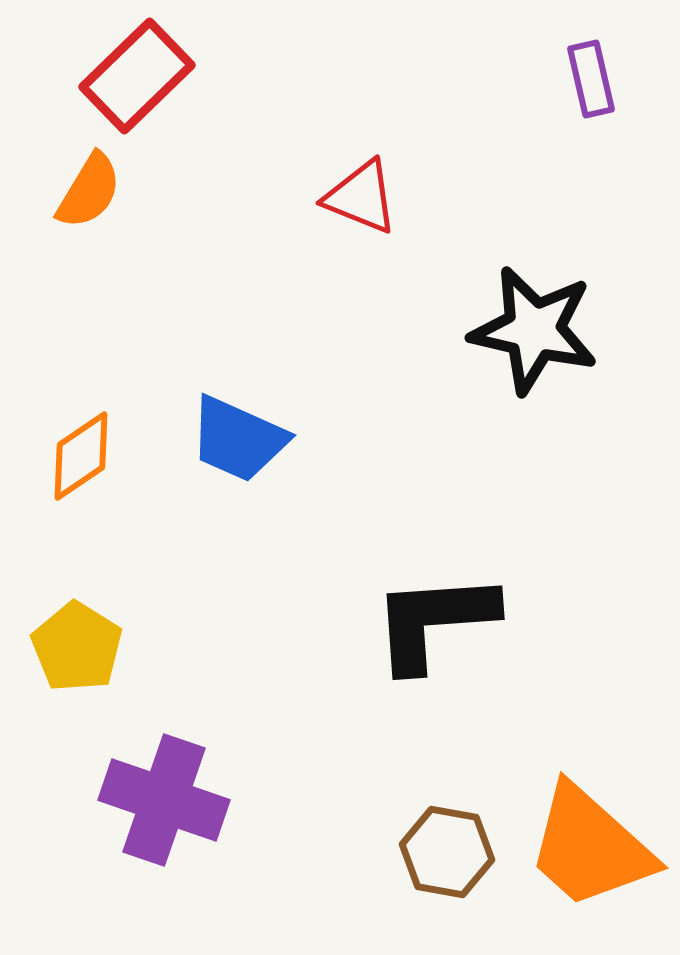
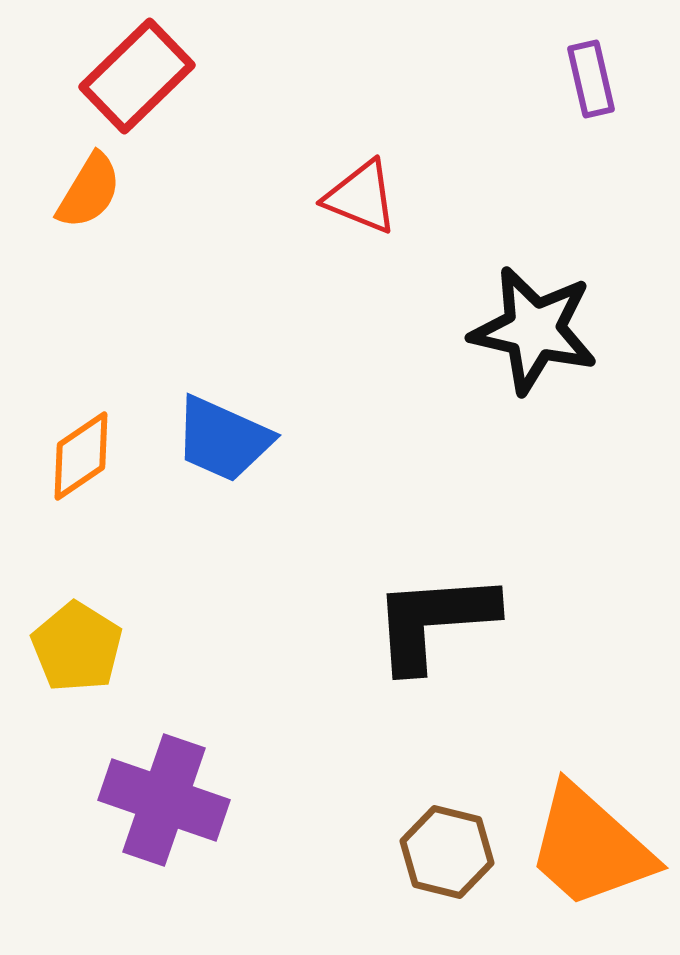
blue trapezoid: moved 15 px left
brown hexagon: rotated 4 degrees clockwise
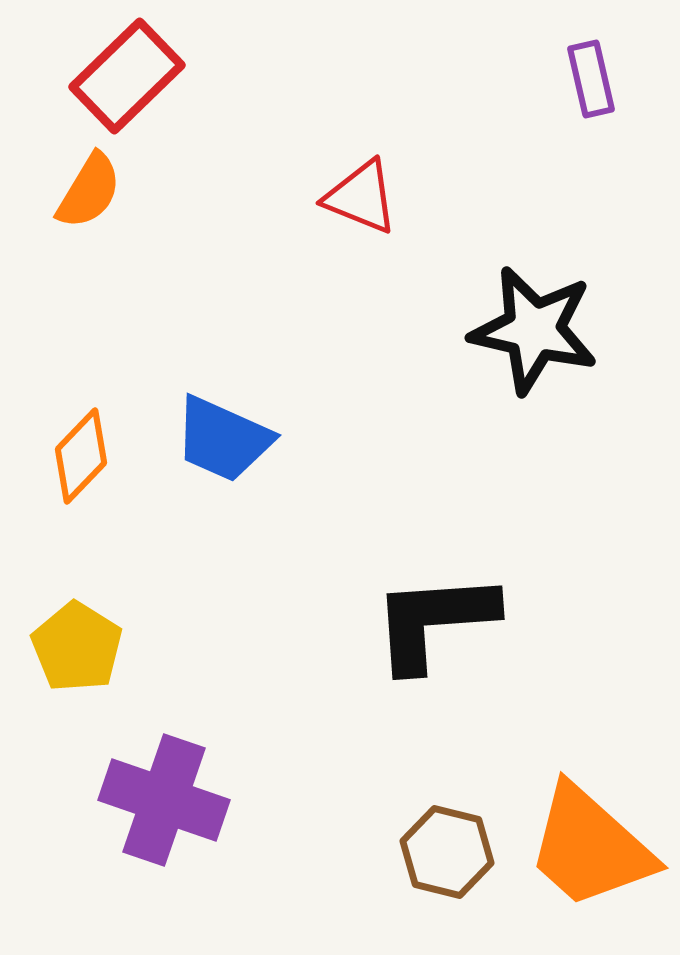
red rectangle: moved 10 px left
orange diamond: rotated 12 degrees counterclockwise
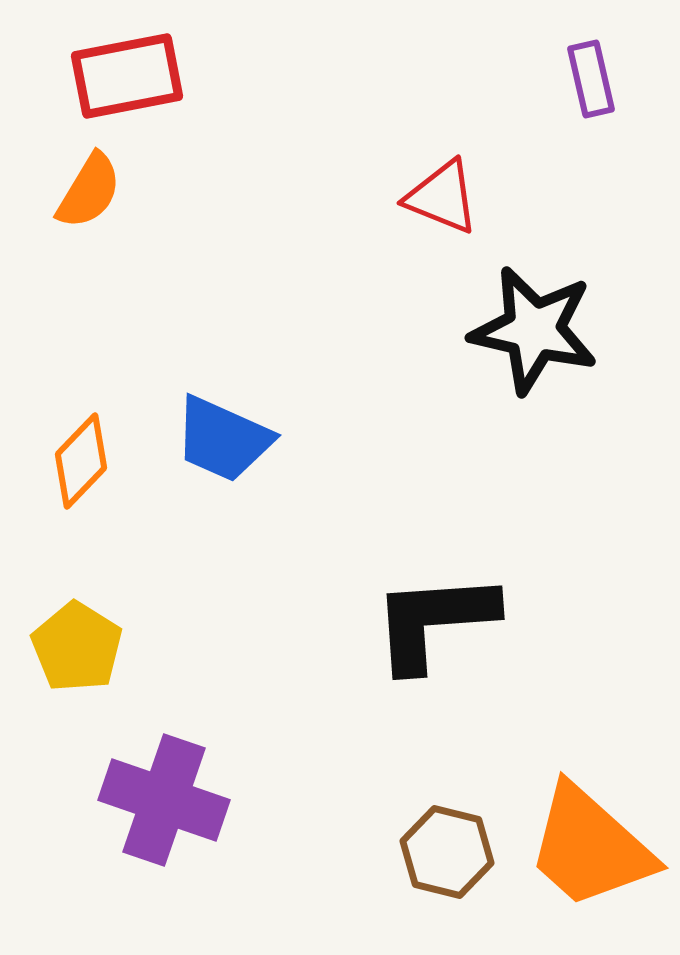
red rectangle: rotated 33 degrees clockwise
red triangle: moved 81 px right
orange diamond: moved 5 px down
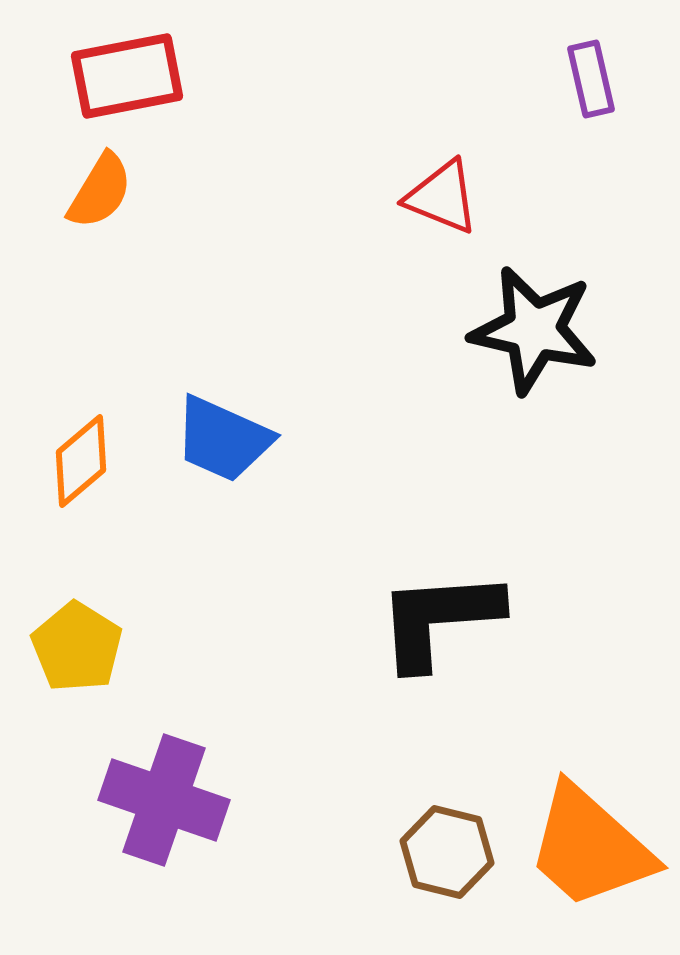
orange semicircle: moved 11 px right
orange diamond: rotated 6 degrees clockwise
black L-shape: moved 5 px right, 2 px up
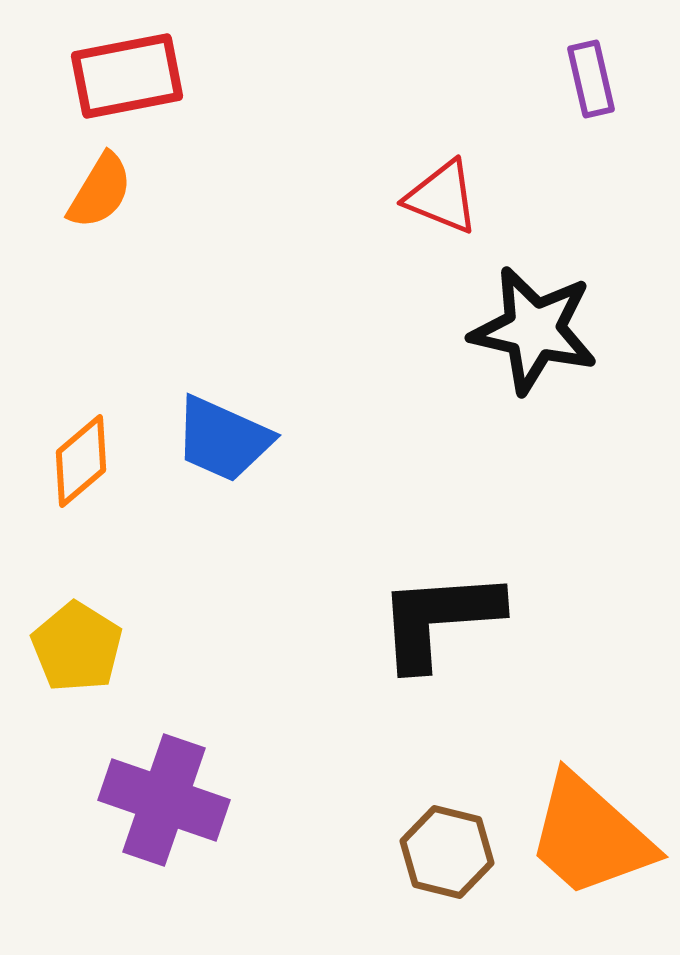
orange trapezoid: moved 11 px up
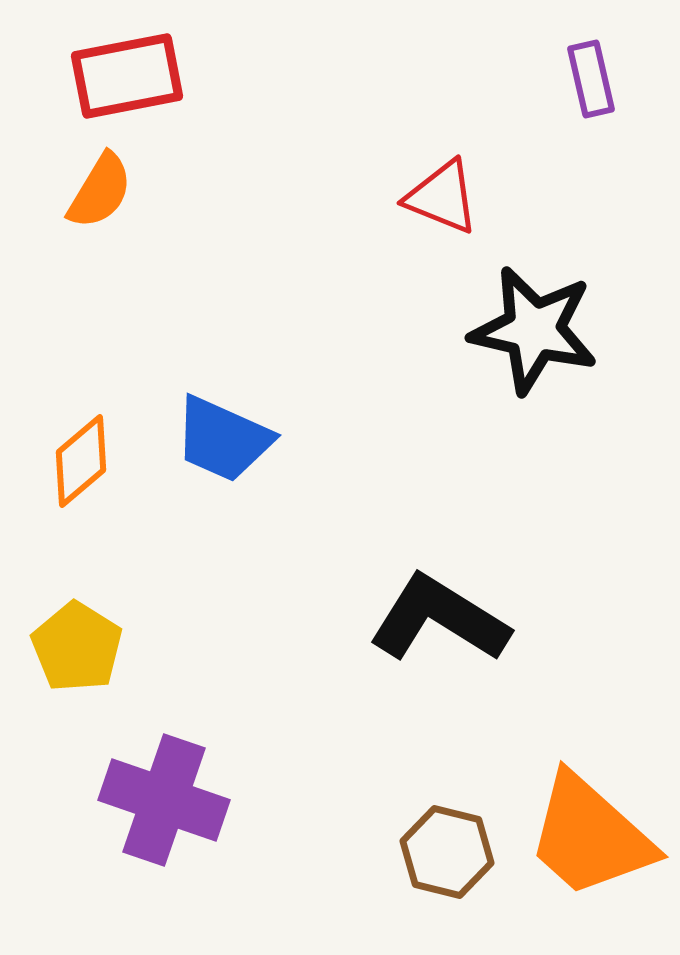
black L-shape: rotated 36 degrees clockwise
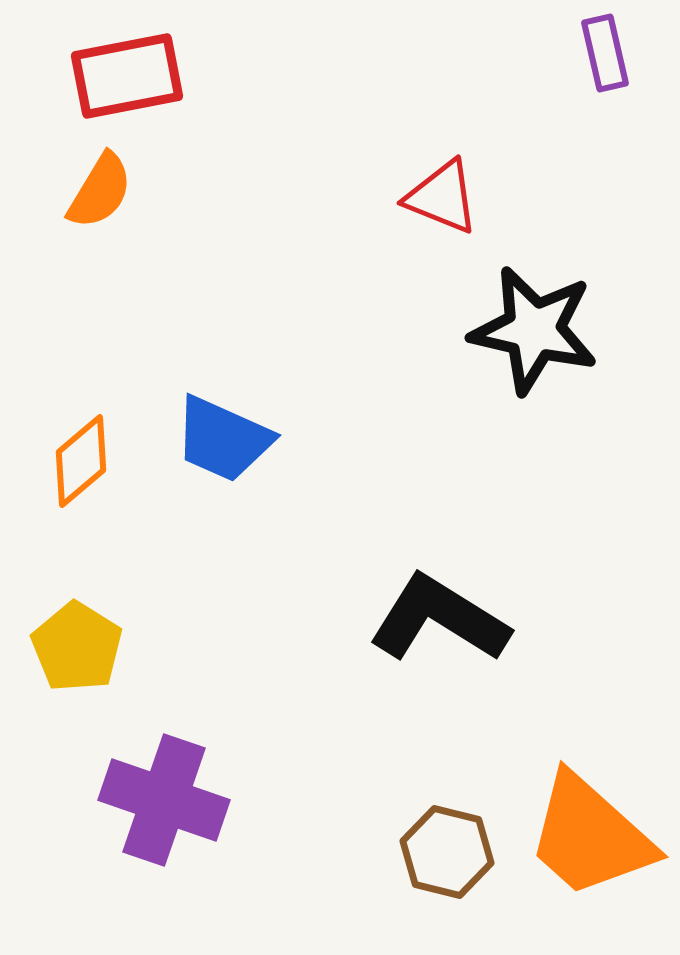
purple rectangle: moved 14 px right, 26 px up
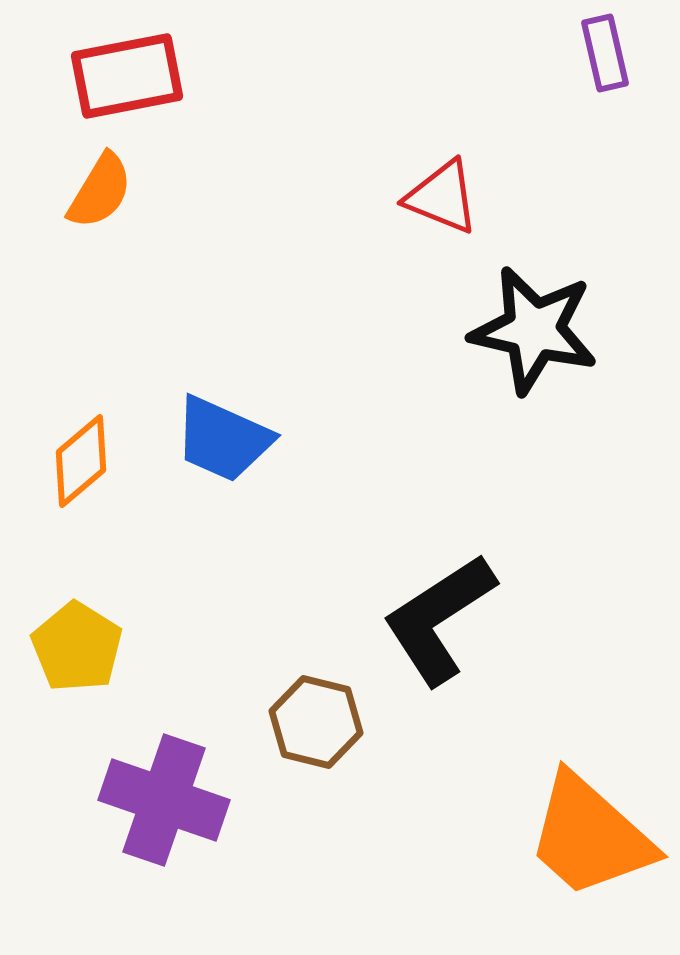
black L-shape: rotated 65 degrees counterclockwise
brown hexagon: moved 131 px left, 130 px up
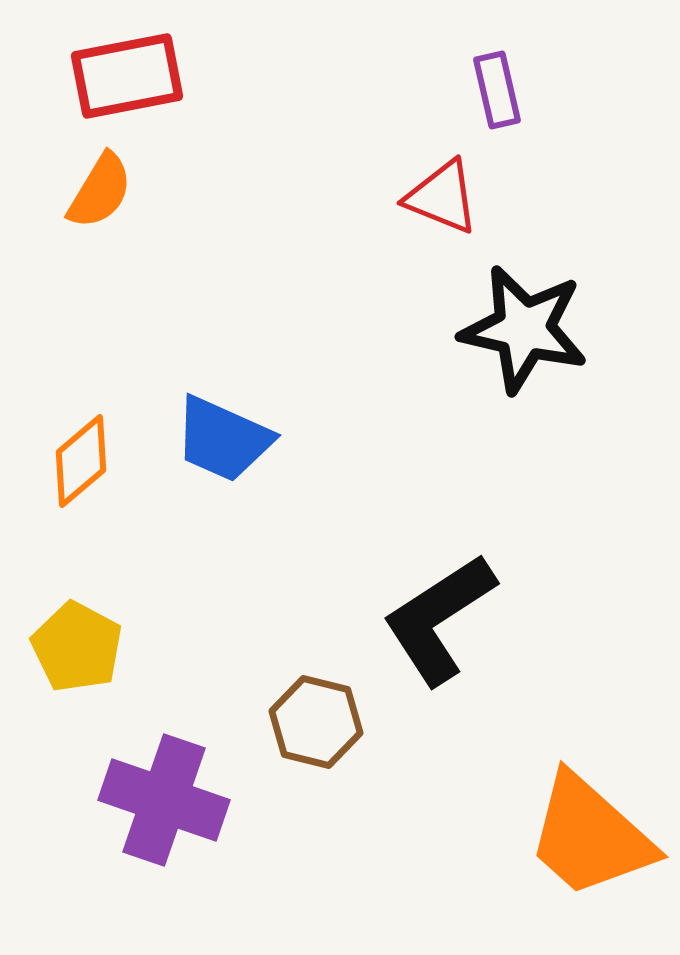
purple rectangle: moved 108 px left, 37 px down
black star: moved 10 px left, 1 px up
yellow pentagon: rotated 4 degrees counterclockwise
